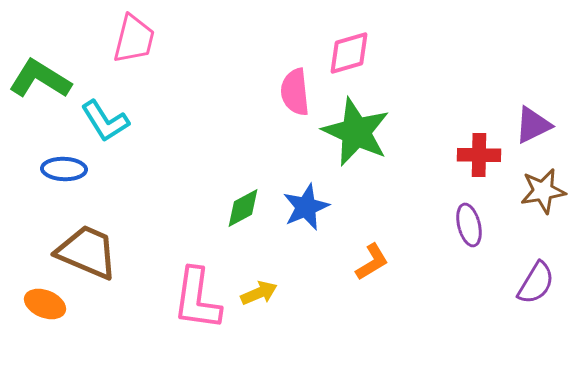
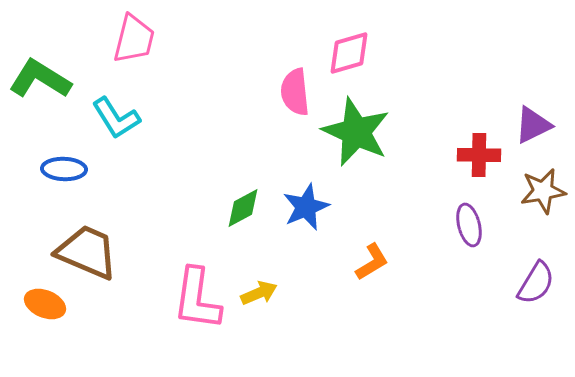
cyan L-shape: moved 11 px right, 3 px up
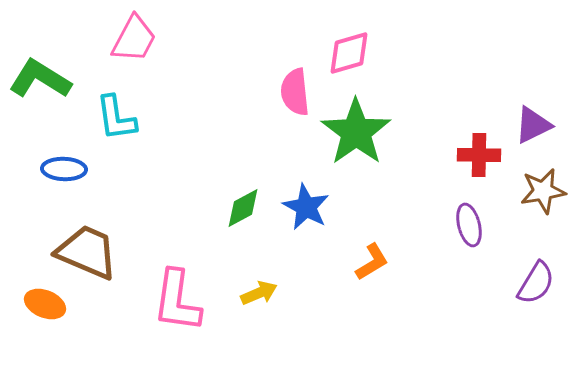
pink trapezoid: rotated 14 degrees clockwise
cyan L-shape: rotated 24 degrees clockwise
green star: rotated 12 degrees clockwise
blue star: rotated 21 degrees counterclockwise
pink L-shape: moved 20 px left, 2 px down
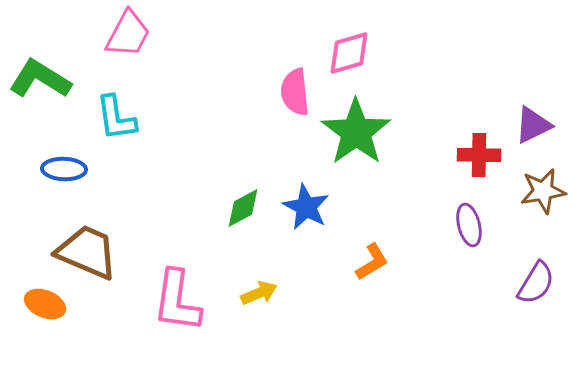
pink trapezoid: moved 6 px left, 5 px up
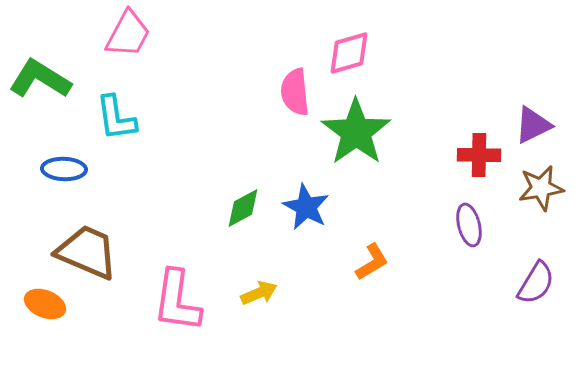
brown star: moved 2 px left, 3 px up
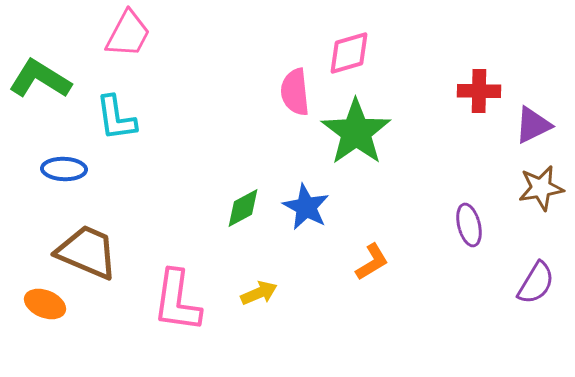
red cross: moved 64 px up
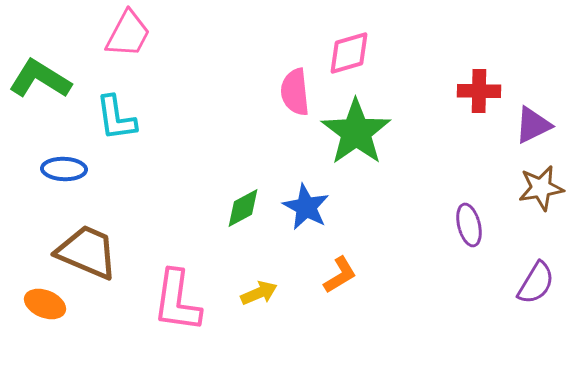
orange L-shape: moved 32 px left, 13 px down
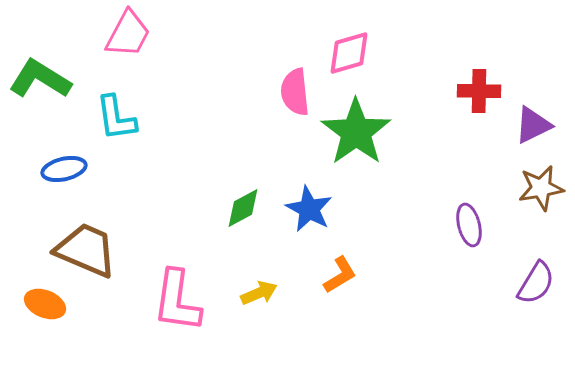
blue ellipse: rotated 15 degrees counterclockwise
blue star: moved 3 px right, 2 px down
brown trapezoid: moved 1 px left, 2 px up
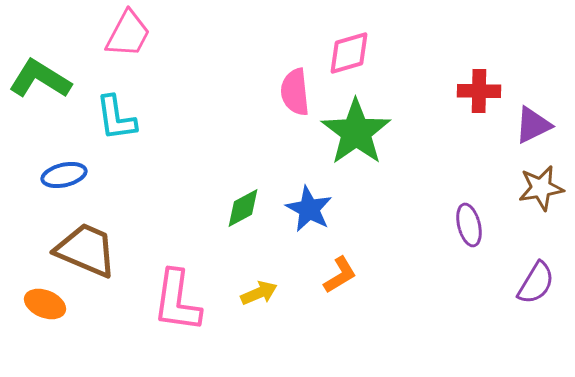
blue ellipse: moved 6 px down
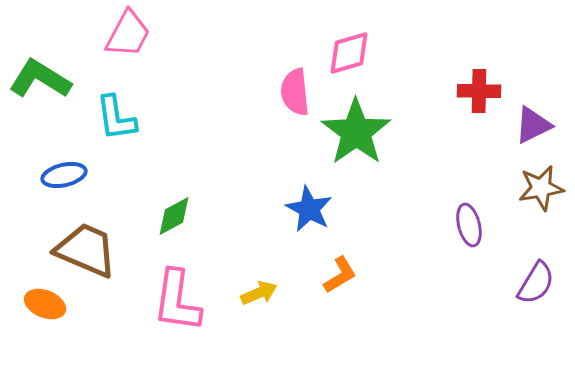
green diamond: moved 69 px left, 8 px down
